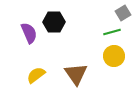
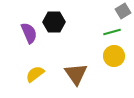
gray square: moved 2 px up
yellow semicircle: moved 1 px left, 1 px up
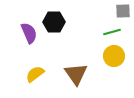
gray square: rotated 28 degrees clockwise
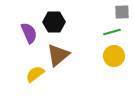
gray square: moved 1 px left, 1 px down
brown triangle: moved 18 px left, 19 px up; rotated 25 degrees clockwise
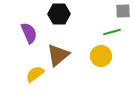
gray square: moved 1 px right, 1 px up
black hexagon: moved 5 px right, 8 px up
yellow circle: moved 13 px left
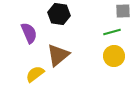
black hexagon: rotated 10 degrees clockwise
yellow circle: moved 13 px right
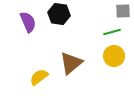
purple semicircle: moved 1 px left, 11 px up
brown triangle: moved 13 px right, 8 px down
yellow semicircle: moved 4 px right, 3 px down
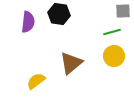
purple semicircle: rotated 30 degrees clockwise
yellow semicircle: moved 3 px left, 4 px down
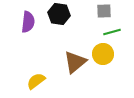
gray square: moved 19 px left
yellow circle: moved 11 px left, 2 px up
brown triangle: moved 4 px right, 1 px up
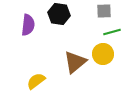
purple semicircle: moved 3 px down
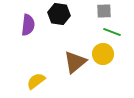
green line: rotated 36 degrees clockwise
